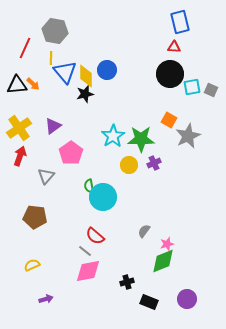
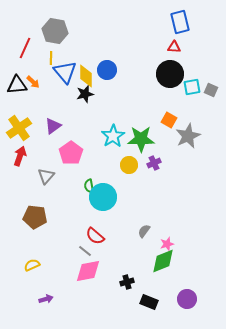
orange arrow: moved 2 px up
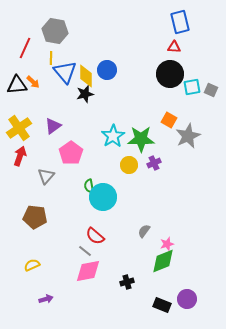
black rectangle: moved 13 px right, 3 px down
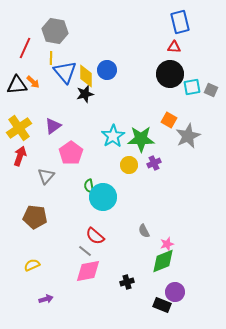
gray semicircle: rotated 64 degrees counterclockwise
purple circle: moved 12 px left, 7 px up
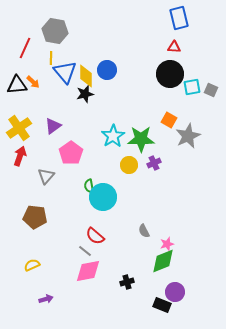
blue rectangle: moved 1 px left, 4 px up
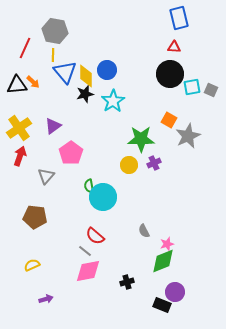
yellow line: moved 2 px right, 3 px up
cyan star: moved 35 px up
